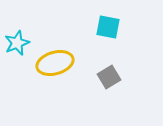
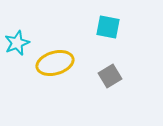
gray square: moved 1 px right, 1 px up
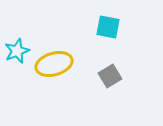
cyan star: moved 8 px down
yellow ellipse: moved 1 px left, 1 px down
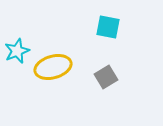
yellow ellipse: moved 1 px left, 3 px down
gray square: moved 4 px left, 1 px down
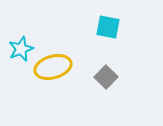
cyan star: moved 4 px right, 2 px up
gray square: rotated 15 degrees counterclockwise
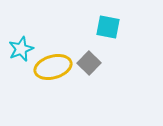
gray square: moved 17 px left, 14 px up
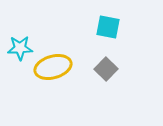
cyan star: moved 1 px left, 1 px up; rotated 20 degrees clockwise
gray square: moved 17 px right, 6 px down
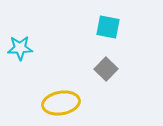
yellow ellipse: moved 8 px right, 36 px down; rotated 6 degrees clockwise
